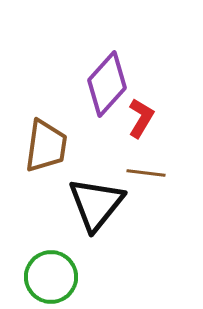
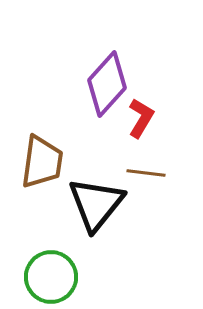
brown trapezoid: moved 4 px left, 16 px down
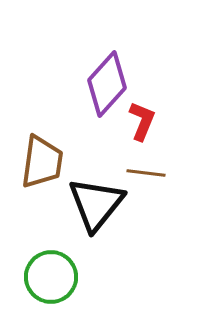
red L-shape: moved 1 px right, 3 px down; rotated 9 degrees counterclockwise
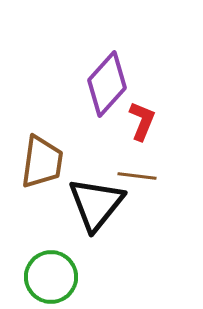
brown line: moved 9 px left, 3 px down
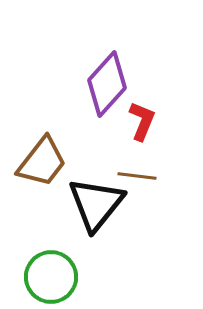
brown trapezoid: rotated 30 degrees clockwise
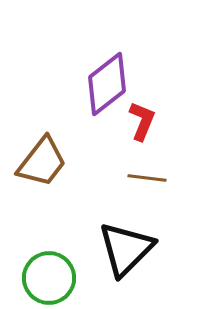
purple diamond: rotated 10 degrees clockwise
brown line: moved 10 px right, 2 px down
black triangle: moved 30 px right, 45 px down; rotated 6 degrees clockwise
green circle: moved 2 px left, 1 px down
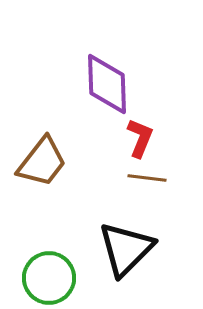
purple diamond: rotated 54 degrees counterclockwise
red L-shape: moved 2 px left, 17 px down
